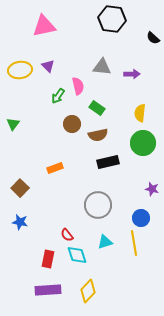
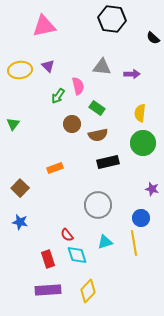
red rectangle: rotated 30 degrees counterclockwise
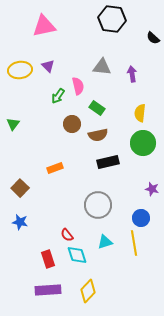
purple arrow: rotated 98 degrees counterclockwise
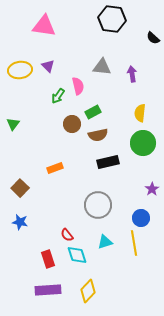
pink triangle: rotated 20 degrees clockwise
green rectangle: moved 4 px left, 4 px down; rotated 63 degrees counterclockwise
purple star: rotated 24 degrees clockwise
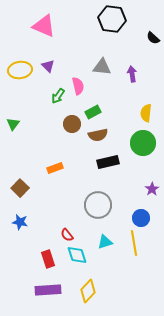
pink triangle: rotated 15 degrees clockwise
yellow semicircle: moved 6 px right
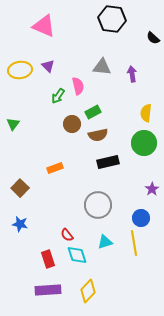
green circle: moved 1 px right
blue star: moved 2 px down
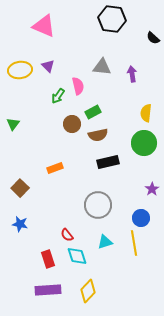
cyan diamond: moved 1 px down
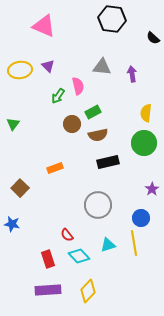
blue star: moved 8 px left
cyan triangle: moved 3 px right, 3 px down
cyan diamond: moved 2 px right; rotated 25 degrees counterclockwise
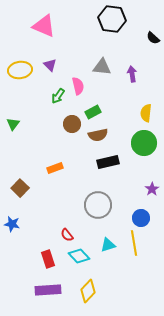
purple triangle: moved 2 px right, 1 px up
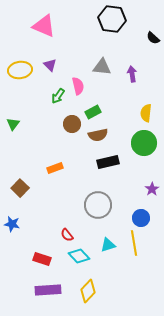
red rectangle: moved 6 px left; rotated 54 degrees counterclockwise
